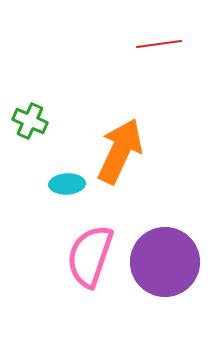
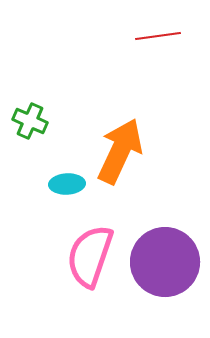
red line: moved 1 px left, 8 px up
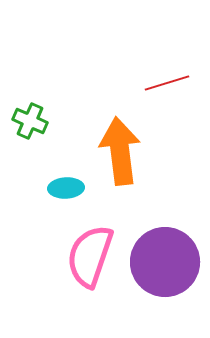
red line: moved 9 px right, 47 px down; rotated 9 degrees counterclockwise
orange arrow: rotated 32 degrees counterclockwise
cyan ellipse: moved 1 px left, 4 px down
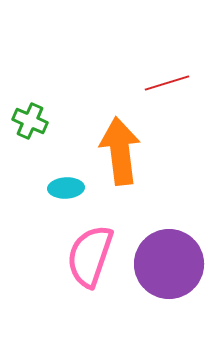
purple circle: moved 4 px right, 2 px down
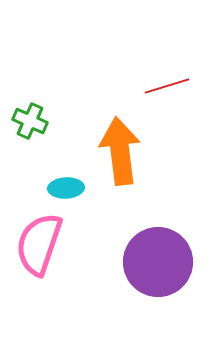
red line: moved 3 px down
pink semicircle: moved 51 px left, 12 px up
purple circle: moved 11 px left, 2 px up
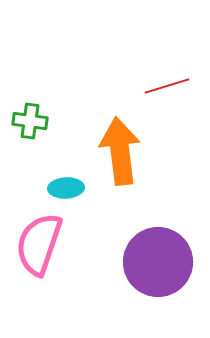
green cross: rotated 16 degrees counterclockwise
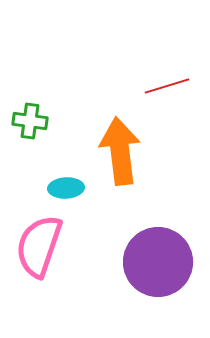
pink semicircle: moved 2 px down
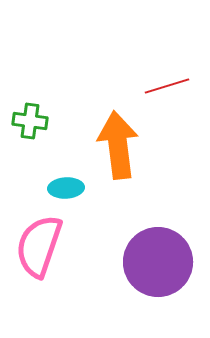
orange arrow: moved 2 px left, 6 px up
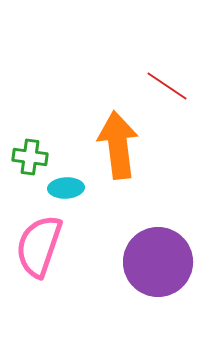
red line: rotated 51 degrees clockwise
green cross: moved 36 px down
